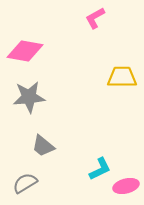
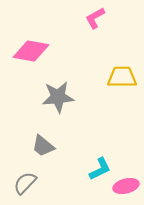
pink diamond: moved 6 px right
gray star: moved 29 px right
gray semicircle: rotated 15 degrees counterclockwise
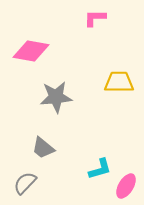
pink L-shape: rotated 30 degrees clockwise
yellow trapezoid: moved 3 px left, 5 px down
gray star: moved 2 px left
gray trapezoid: moved 2 px down
cyan L-shape: rotated 10 degrees clockwise
pink ellipse: rotated 45 degrees counterclockwise
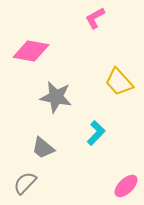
pink L-shape: rotated 30 degrees counterclockwise
yellow trapezoid: rotated 132 degrees counterclockwise
gray star: rotated 16 degrees clockwise
cyan L-shape: moved 4 px left, 36 px up; rotated 30 degrees counterclockwise
pink ellipse: rotated 15 degrees clockwise
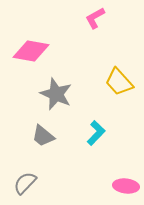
gray star: moved 3 px up; rotated 12 degrees clockwise
gray trapezoid: moved 12 px up
pink ellipse: rotated 50 degrees clockwise
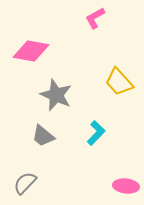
gray star: moved 1 px down
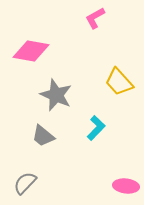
cyan L-shape: moved 5 px up
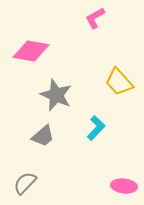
gray trapezoid: rotated 80 degrees counterclockwise
pink ellipse: moved 2 px left
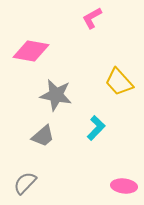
pink L-shape: moved 3 px left
gray star: rotated 12 degrees counterclockwise
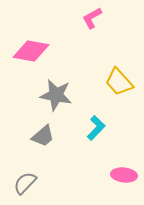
pink ellipse: moved 11 px up
